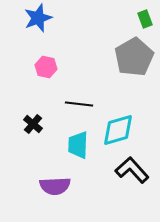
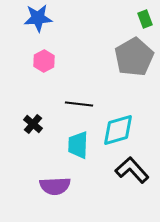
blue star: rotated 16 degrees clockwise
pink hexagon: moved 2 px left, 6 px up; rotated 20 degrees clockwise
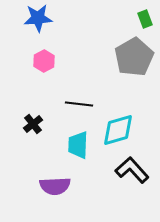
black cross: rotated 12 degrees clockwise
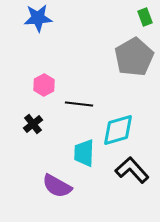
green rectangle: moved 2 px up
pink hexagon: moved 24 px down
cyan trapezoid: moved 6 px right, 8 px down
purple semicircle: moved 2 px right; rotated 32 degrees clockwise
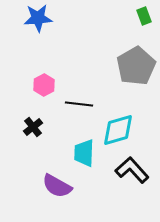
green rectangle: moved 1 px left, 1 px up
gray pentagon: moved 2 px right, 9 px down
black cross: moved 3 px down
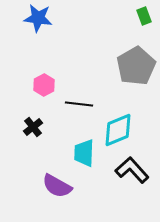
blue star: rotated 12 degrees clockwise
cyan diamond: rotated 6 degrees counterclockwise
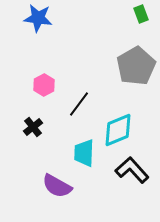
green rectangle: moved 3 px left, 2 px up
black line: rotated 60 degrees counterclockwise
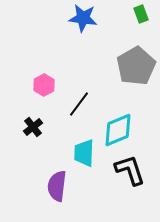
blue star: moved 45 px right
black L-shape: moved 2 px left; rotated 24 degrees clockwise
purple semicircle: rotated 68 degrees clockwise
